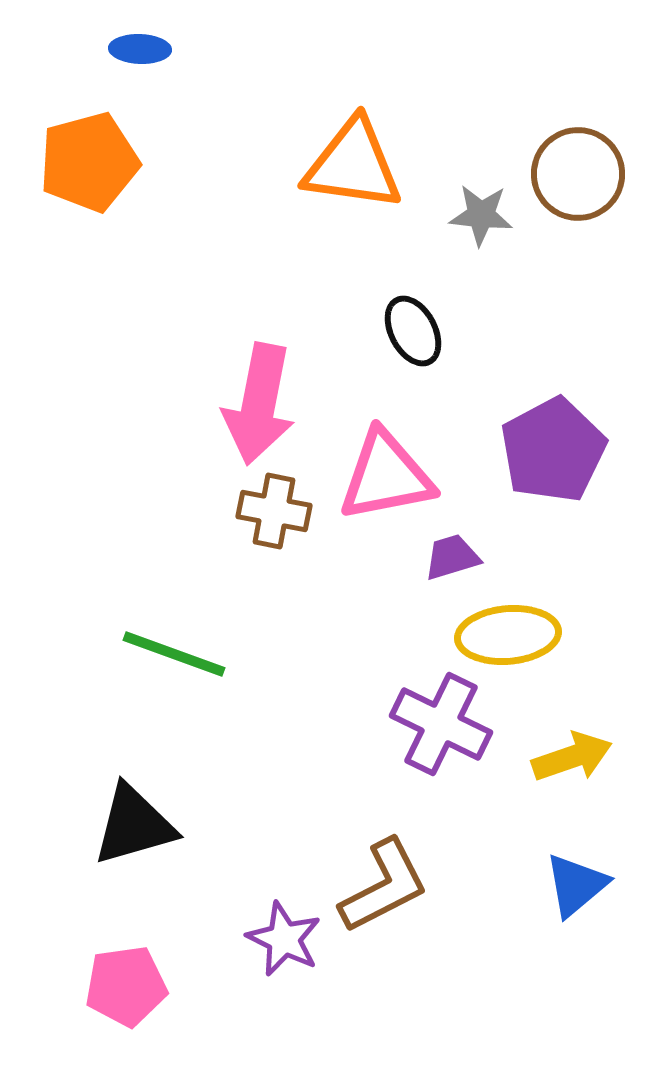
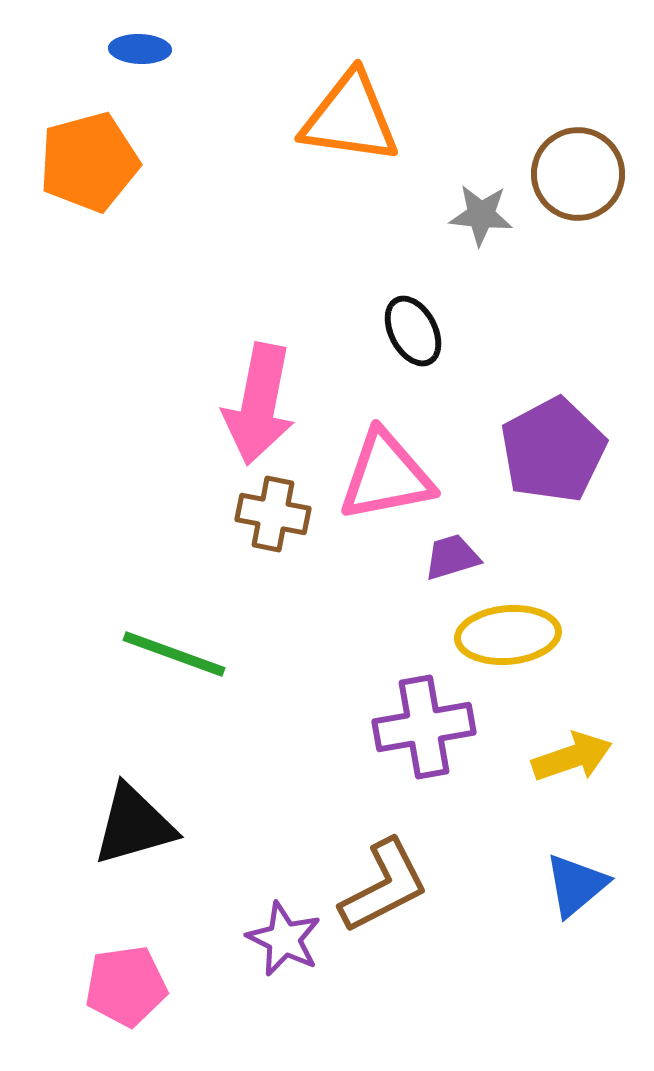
orange triangle: moved 3 px left, 47 px up
brown cross: moved 1 px left, 3 px down
purple cross: moved 17 px left, 3 px down; rotated 36 degrees counterclockwise
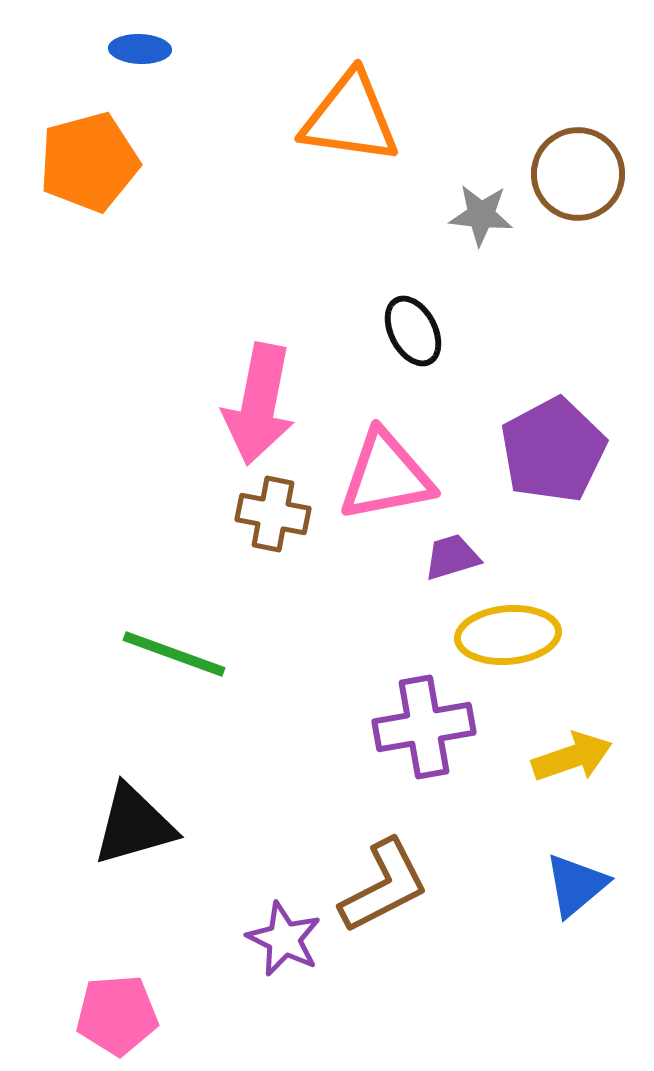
pink pentagon: moved 9 px left, 29 px down; rotated 4 degrees clockwise
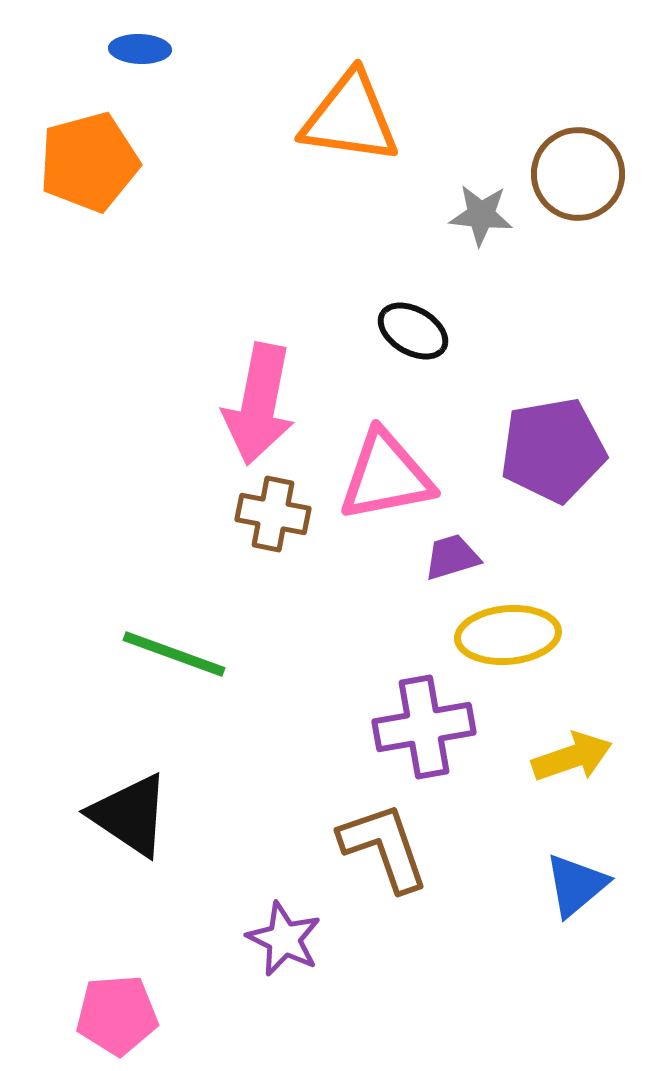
black ellipse: rotated 32 degrees counterclockwise
purple pentagon: rotated 18 degrees clockwise
black triangle: moved 4 px left, 10 px up; rotated 50 degrees clockwise
brown L-shape: moved 39 px up; rotated 82 degrees counterclockwise
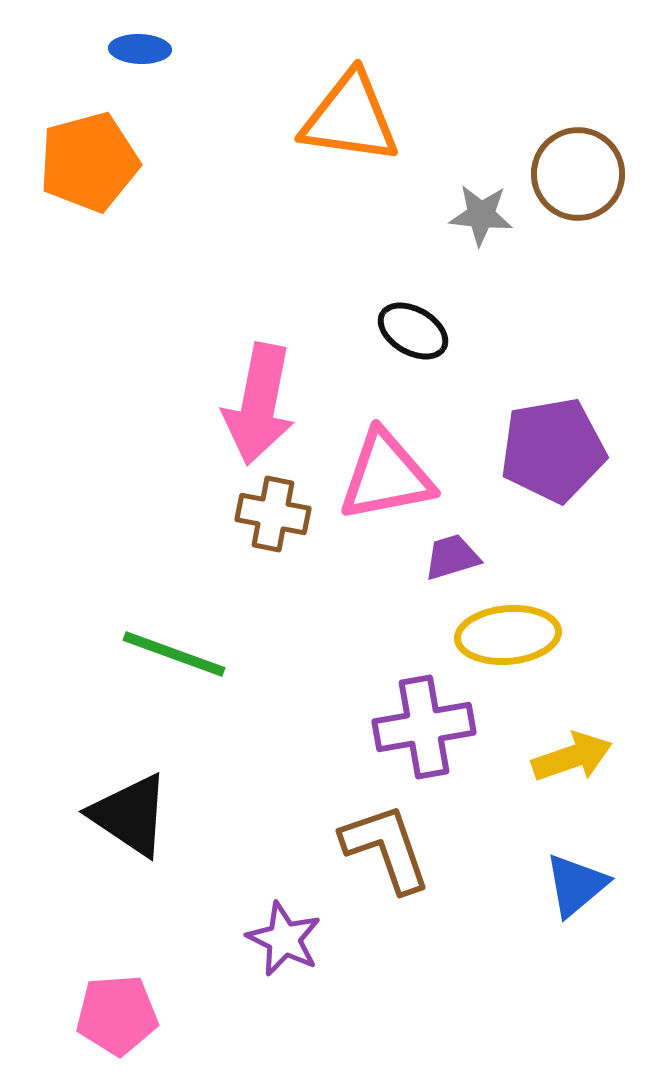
brown L-shape: moved 2 px right, 1 px down
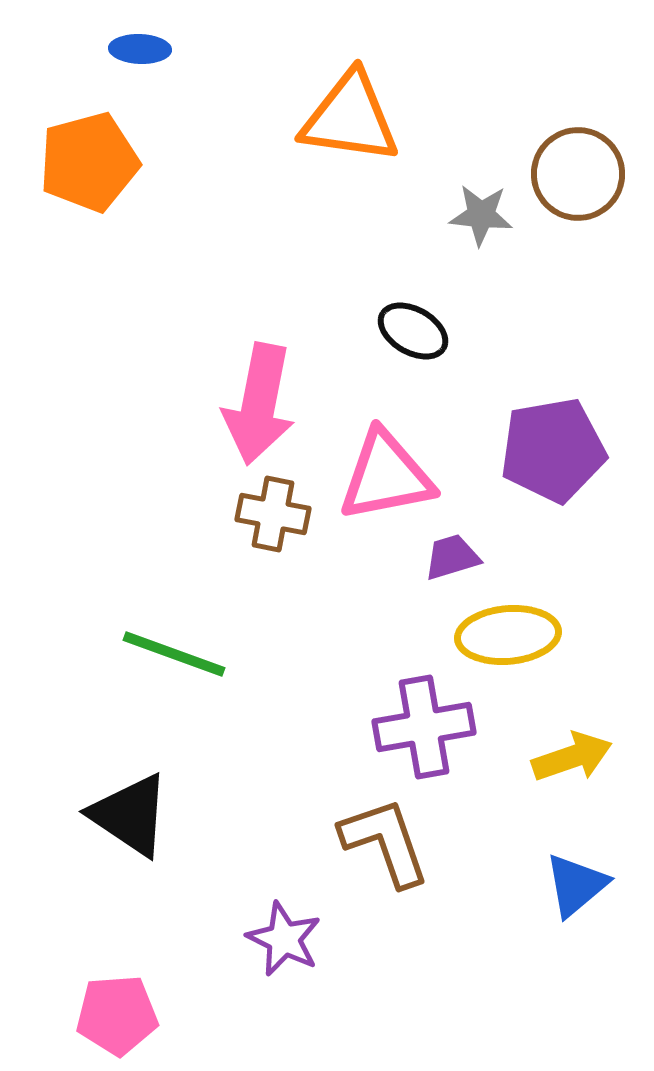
brown L-shape: moved 1 px left, 6 px up
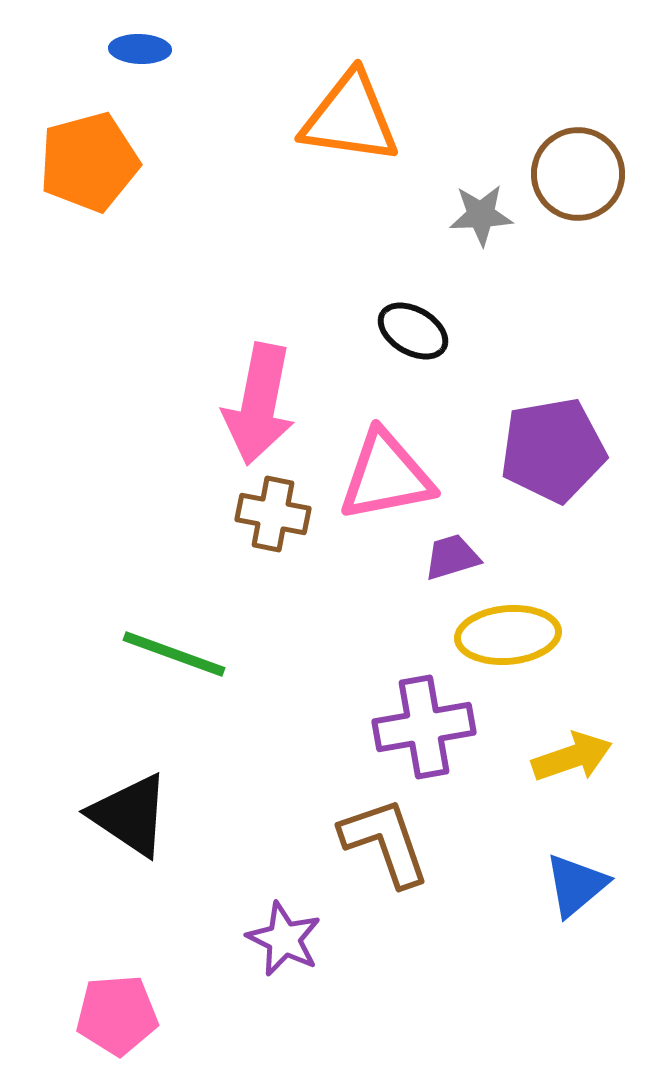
gray star: rotated 8 degrees counterclockwise
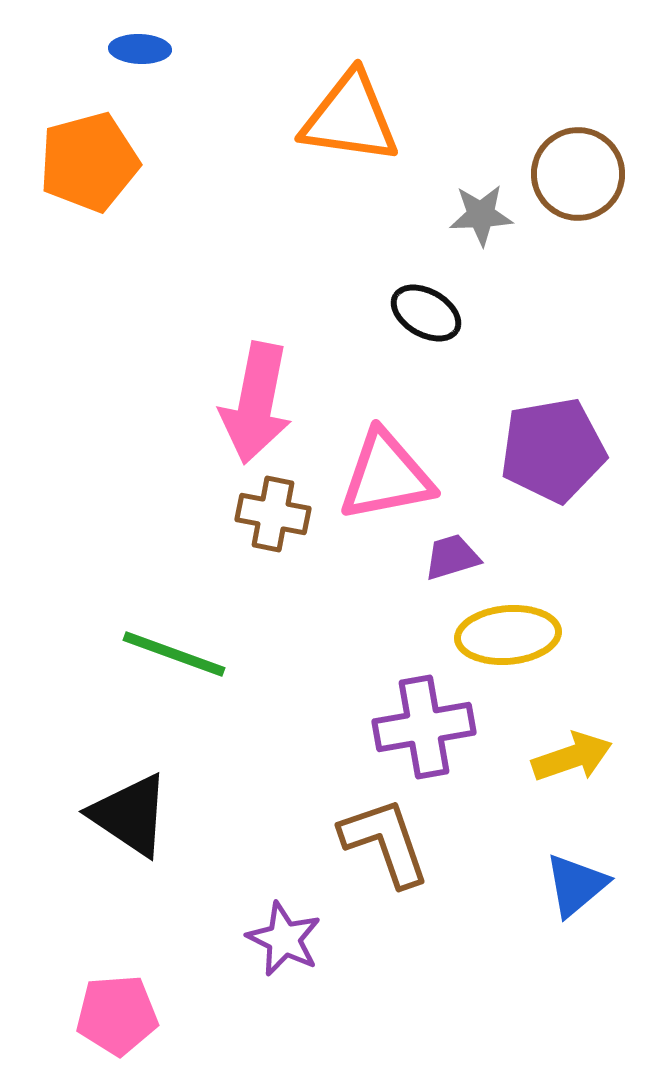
black ellipse: moved 13 px right, 18 px up
pink arrow: moved 3 px left, 1 px up
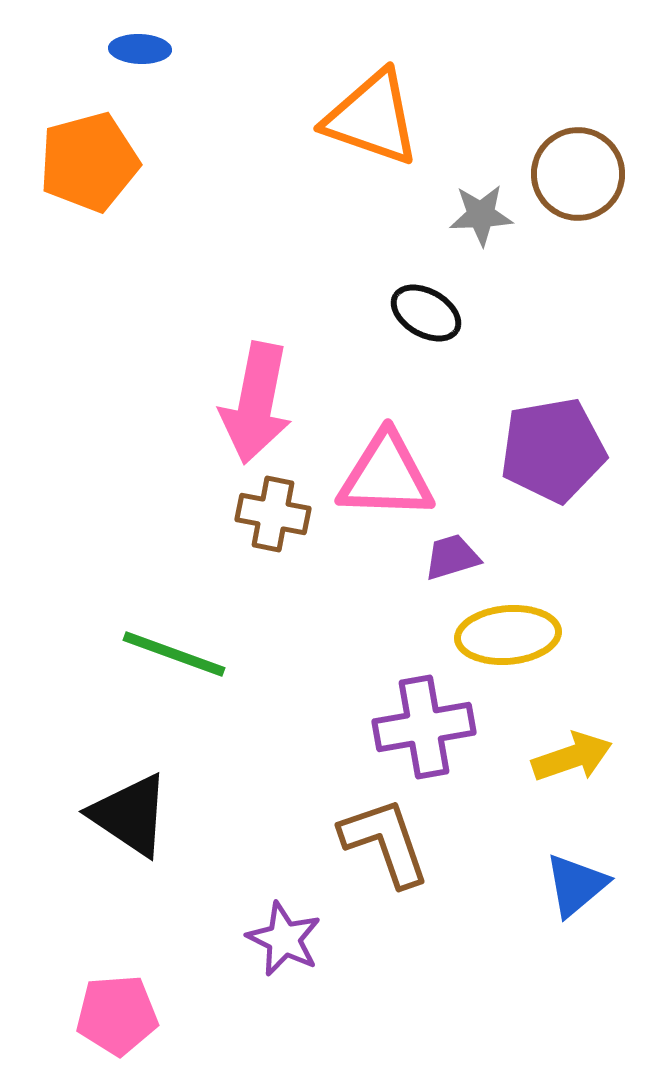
orange triangle: moved 22 px right; rotated 11 degrees clockwise
pink triangle: rotated 13 degrees clockwise
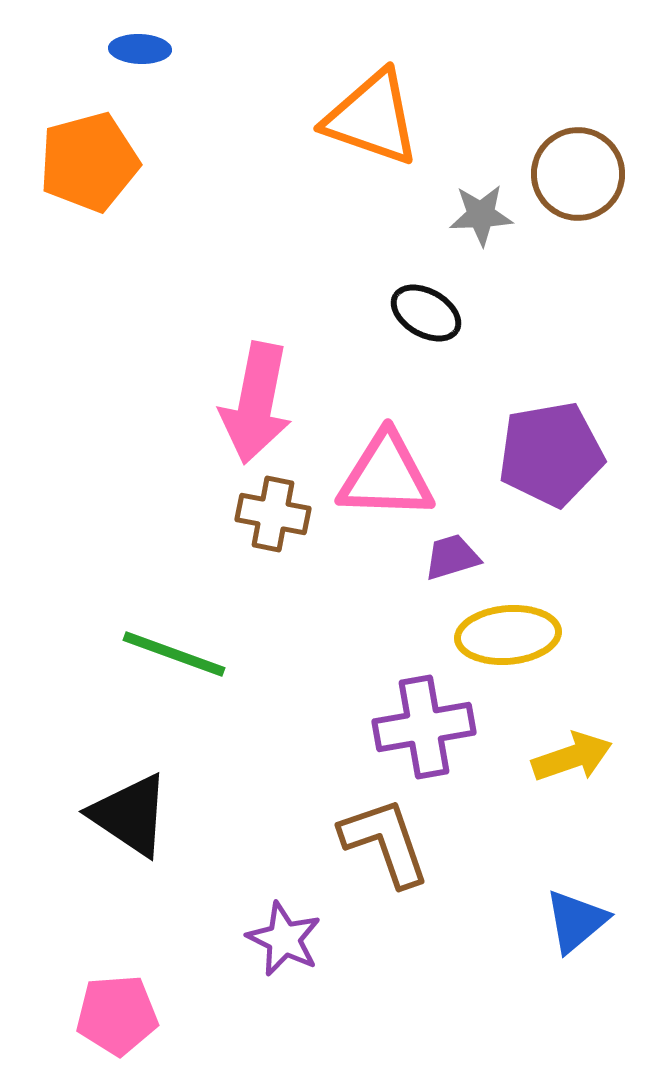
purple pentagon: moved 2 px left, 4 px down
blue triangle: moved 36 px down
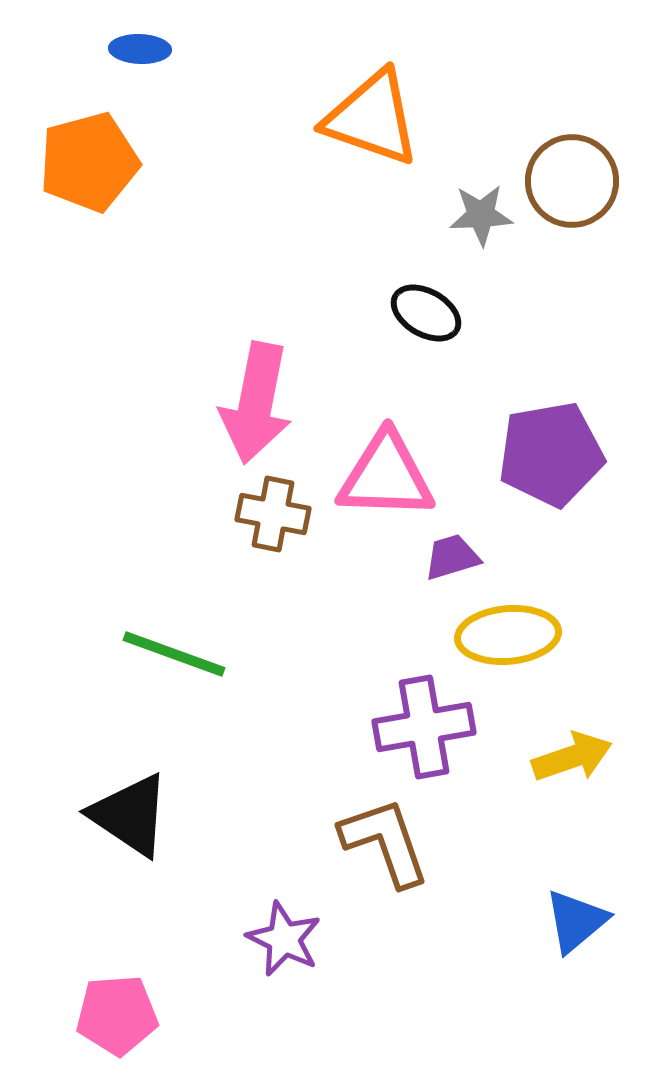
brown circle: moved 6 px left, 7 px down
